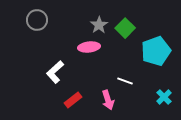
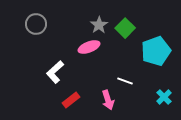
gray circle: moved 1 px left, 4 px down
pink ellipse: rotated 15 degrees counterclockwise
red rectangle: moved 2 px left
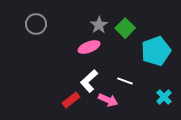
white L-shape: moved 34 px right, 9 px down
pink arrow: rotated 48 degrees counterclockwise
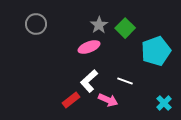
cyan cross: moved 6 px down
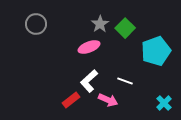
gray star: moved 1 px right, 1 px up
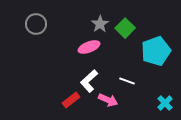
white line: moved 2 px right
cyan cross: moved 1 px right
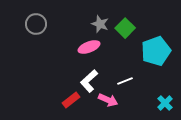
gray star: rotated 18 degrees counterclockwise
white line: moved 2 px left; rotated 42 degrees counterclockwise
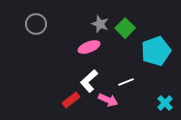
white line: moved 1 px right, 1 px down
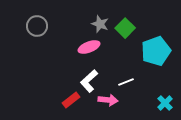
gray circle: moved 1 px right, 2 px down
pink arrow: rotated 18 degrees counterclockwise
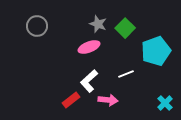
gray star: moved 2 px left
white line: moved 8 px up
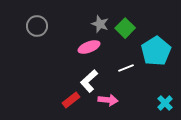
gray star: moved 2 px right
cyan pentagon: rotated 12 degrees counterclockwise
white line: moved 6 px up
